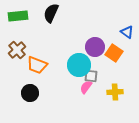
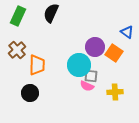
green rectangle: rotated 60 degrees counterclockwise
orange trapezoid: rotated 110 degrees counterclockwise
pink semicircle: moved 1 px right, 1 px up; rotated 104 degrees counterclockwise
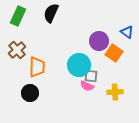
purple circle: moved 4 px right, 6 px up
orange trapezoid: moved 2 px down
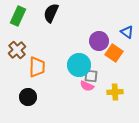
black circle: moved 2 px left, 4 px down
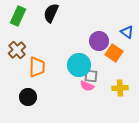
yellow cross: moved 5 px right, 4 px up
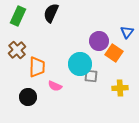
blue triangle: rotated 32 degrees clockwise
cyan circle: moved 1 px right, 1 px up
pink semicircle: moved 32 px left
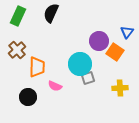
orange square: moved 1 px right, 1 px up
gray square: moved 3 px left, 2 px down; rotated 24 degrees counterclockwise
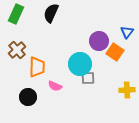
green rectangle: moved 2 px left, 2 px up
gray square: rotated 16 degrees clockwise
yellow cross: moved 7 px right, 2 px down
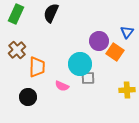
pink semicircle: moved 7 px right
